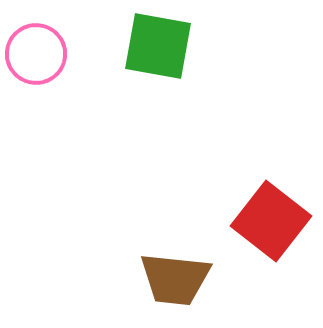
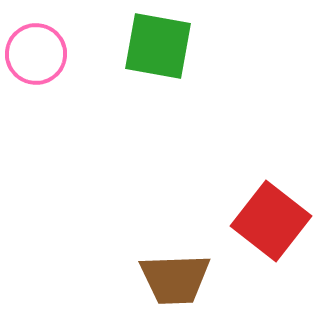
brown trapezoid: rotated 8 degrees counterclockwise
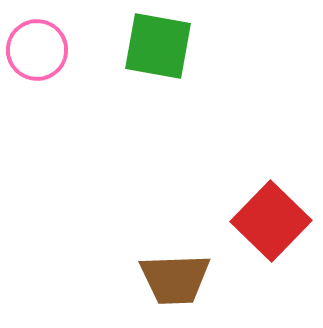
pink circle: moved 1 px right, 4 px up
red square: rotated 6 degrees clockwise
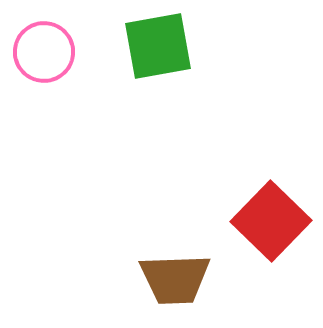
green square: rotated 20 degrees counterclockwise
pink circle: moved 7 px right, 2 px down
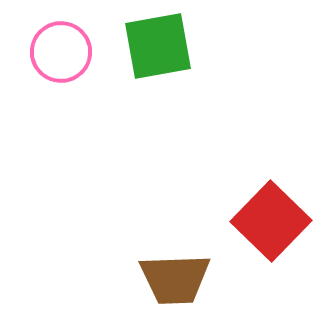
pink circle: moved 17 px right
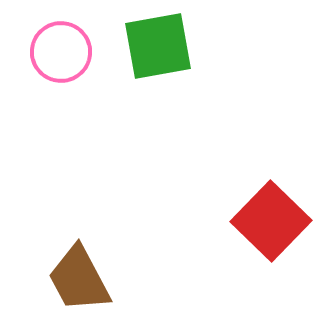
brown trapezoid: moved 96 px left; rotated 64 degrees clockwise
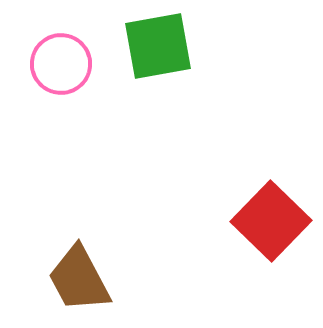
pink circle: moved 12 px down
